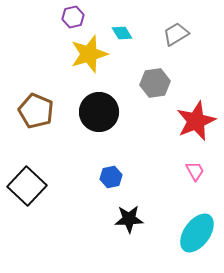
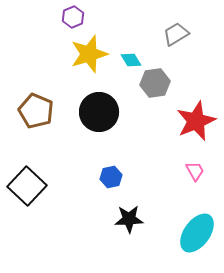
purple hexagon: rotated 10 degrees counterclockwise
cyan diamond: moved 9 px right, 27 px down
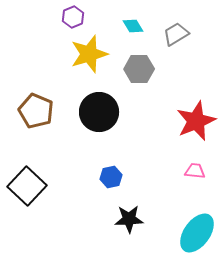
cyan diamond: moved 2 px right, 34 px up
gray hexagon: moved 16 px left, 14 px up; rotated 8 degrees clockwise
pink trapezoid: rotated 55 degrees counterclockwise
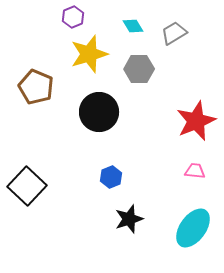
gray trapezoid: moved 2 px left, 1 px up
brown pentagon: moved 24 px up
blue hexagon: rotated 10 degrees counterclockwise
black star: rotated 16 degrees counterclockwise
cyan ellipse: moved 4 px left, 5 px up
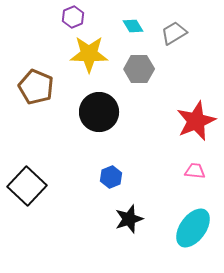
yellow star: rotated 18 degrees clockwise
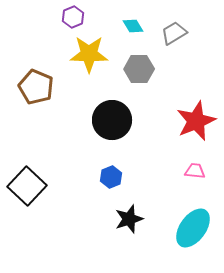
black circle: moved 13 px right, 8 px down
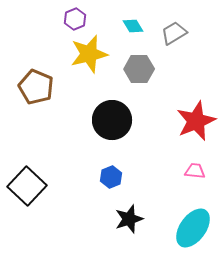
purple hexagon: moved 2 px right, 2 px down
yellow star: rotated 15 degrees counterclockwise
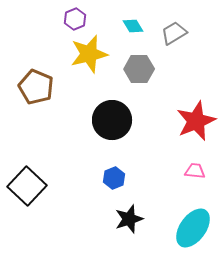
blue hexagon: moved 3 px right, 1 px down
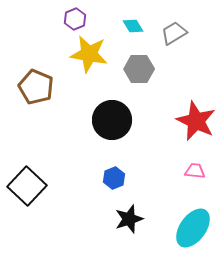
yellow star: rotated 24 degrees clockwise
red star: rotated 24 degrees counterclockwise
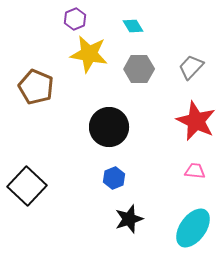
gray trapezoid: moved 17 px right, 34 px down; rotated 16 degrees counterclockwise
black circle: moved 3 px left, 7 px down
